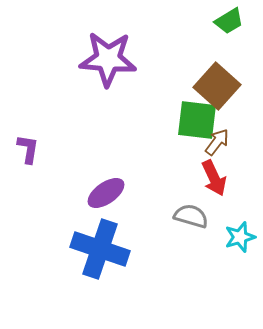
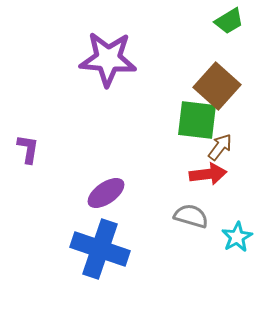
brown arrow: moved 3 px right, 5 px down
red arrow: moved 6 px left, 4 px up; rotated 72 degrees counterclockwise
cyan star: moved 3 px left; rotated 12 degrees counterclockwise
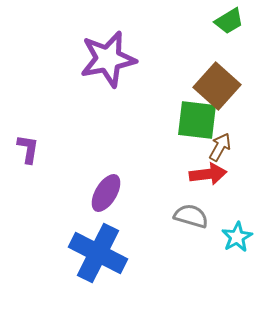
purple star: rotated 16 degrees counterclockwise
brown arrow: rotated 8 degrees counterclockwise
purple ellipse: rotated 24 degrees counterclockwise
blue cross: moved 2 px left, 4 px down; rotated 8 degrees clockwise
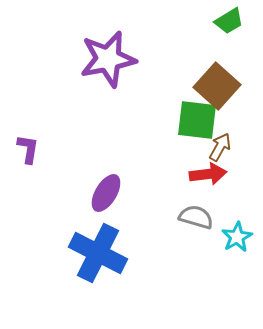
gray semicircle: moved 5 px right, 1 px down
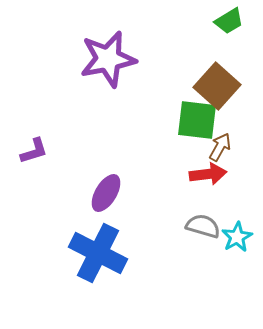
purple L-shape: moved 6 px right, 2 px down; rotated 64 degrees clockwise
gray semicircle: moved 7 px right, 9 px down
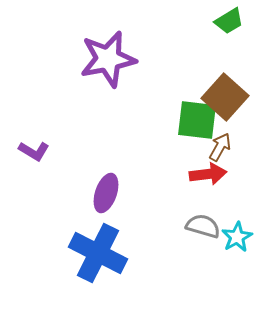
brown square: moved 8 px right, 11 px down
purple L-shape: rotated 48 degrees clockwise
purple ellipse: rotated 12 degrees counterclockwise
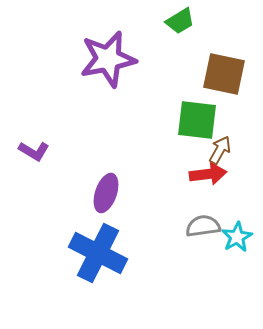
green trapezoid: moved 49 px left
brown square: moved 1 px left, 23 px up; rotated 30 degrees counterclockwise
brown arrow: moved 3 px down
gray semicircle: rotated 24 degrees counterclockwise
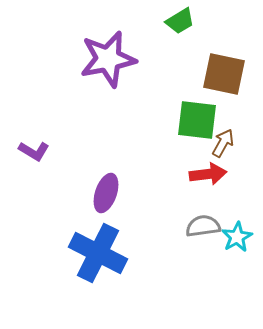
brown arrow: moved 3 px right, 7 px up
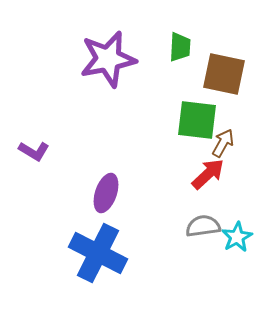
green trapezoid: moved 26 px down; rotated 56 degrees counterclockwise
red arrow: rotated 36 degrees counterclockwise
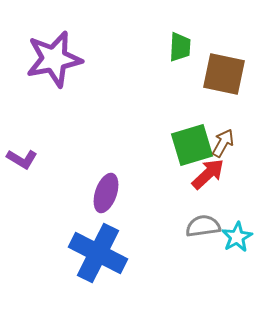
purple star: moved 54 px left
green square: moved 5 px left, 25 px down; rotated 24 degrees counterclockwise
purple L-shape: moved 12 px left, 8 px down
